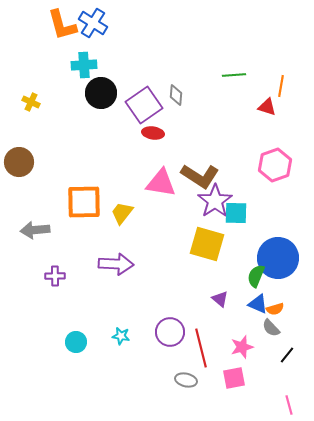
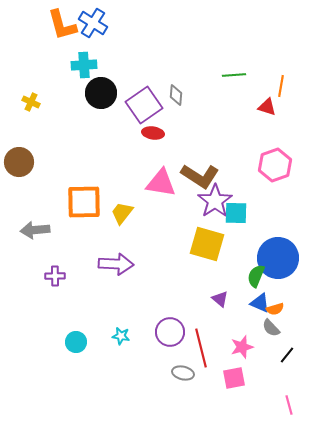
blue triangle: moved 2 px right, 1 px up
gray ellipse: moved 3 px left, 7 px up
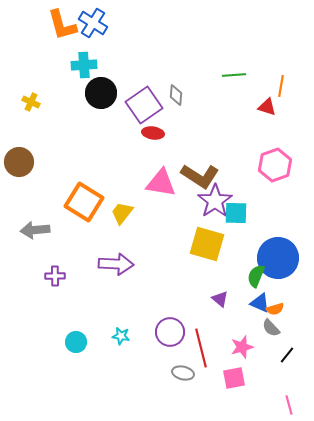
orange square: rotated 33 degrees clockwise
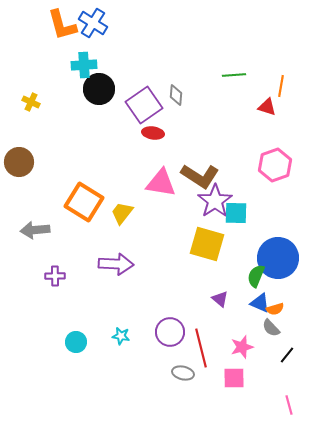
black circle: moved 2 px left, 4 px up
pink square: rotated 10 degrees clockwise
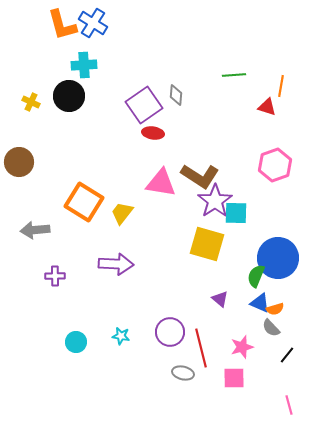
black circle: moved 30 px left, 7 px down
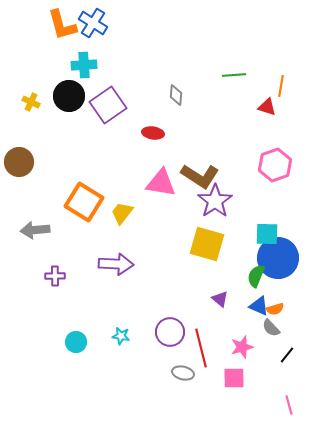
purple square: moved 36 px left
cyan square: moved 31 px right, 21 px down
blue triangle: moved 1 px left, 3 px down
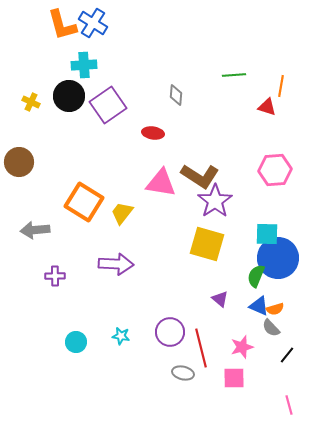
pink hexagon: moved 5 px down; rotated 16 degrees clockwise
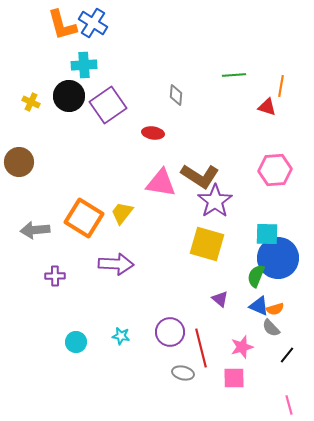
orange square: moved 16 px down
